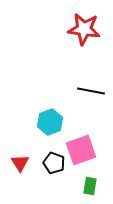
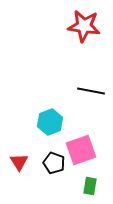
red star: moved 3 px up
red triangle: moved 1 px left, 1 px up
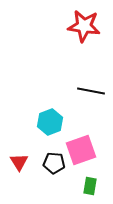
black pentagon: rotated 15 degrees counterclockwise
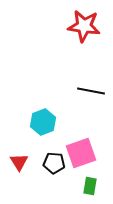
cyan hexagon: moved 7 px left
pink square: moved 3 px down
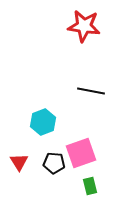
green rectangle: rotated 24 degrees counterclockwise
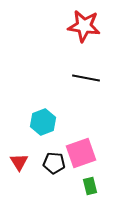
black line: moved 5 px left, 13 px up
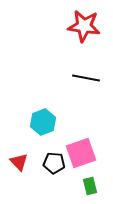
red triangle: rotated 12 degrees counterclockwise
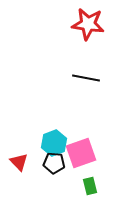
red star: moved 4 px right, 2 px up
cyan hexagon: moved 11 px right, 21 px down
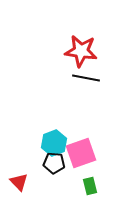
red star: moved 7 px left, 27 px down
red triangle: moved 20 px down
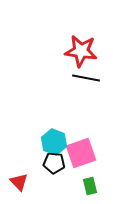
cyan hexagon: moved 1 px up; rotated 20 degrees counterclockwise
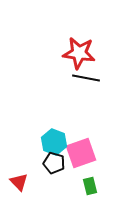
red star: moved 2 px left, 2 px down
black pentagon: rotated 10 degrees clockwise
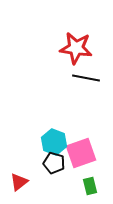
red star: moved 3 px left, 5 px up
red triangle: rotated 36 degrees clockwise
